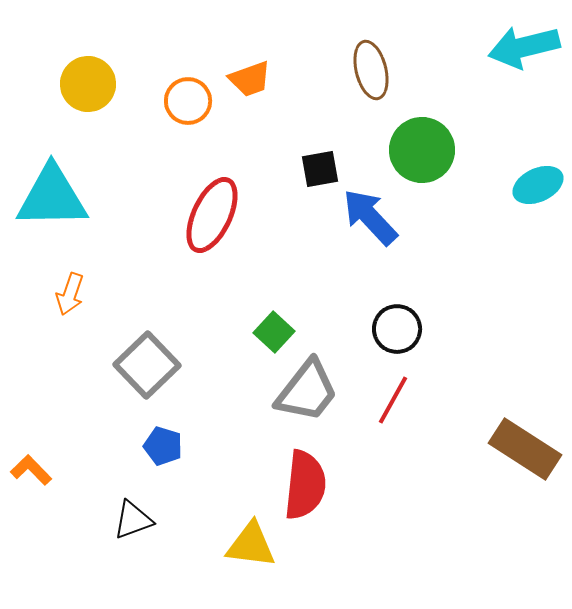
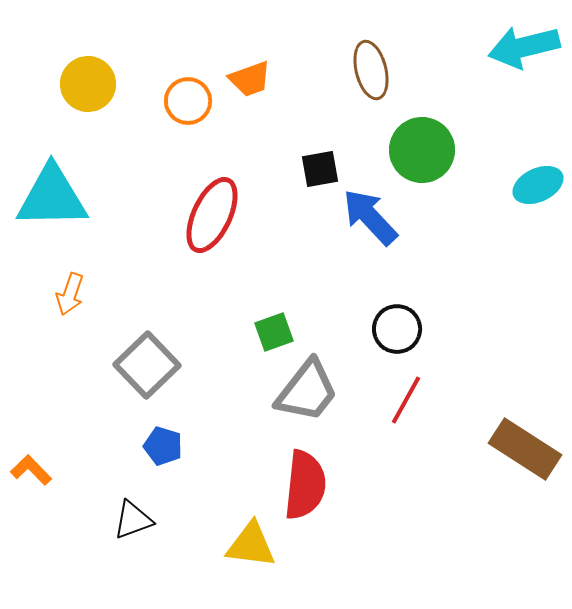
green square: rotated 27 degrees clockwise
red line: moved 13 px right
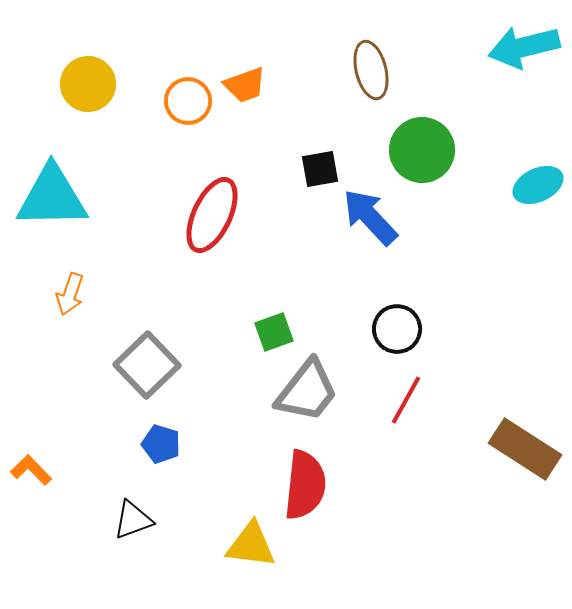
orange trapezoid: moved 5 px left, 6 px down
blue pentagon: moved 2 px left, 2 px up
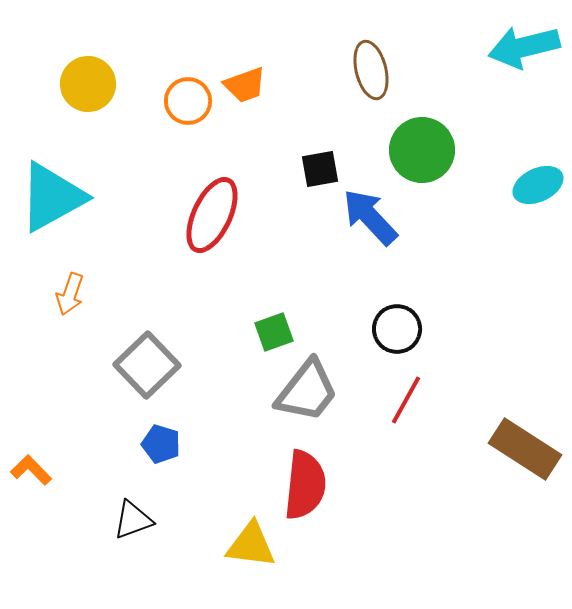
cyan triangle: rotated 28 degrees counterclockwise
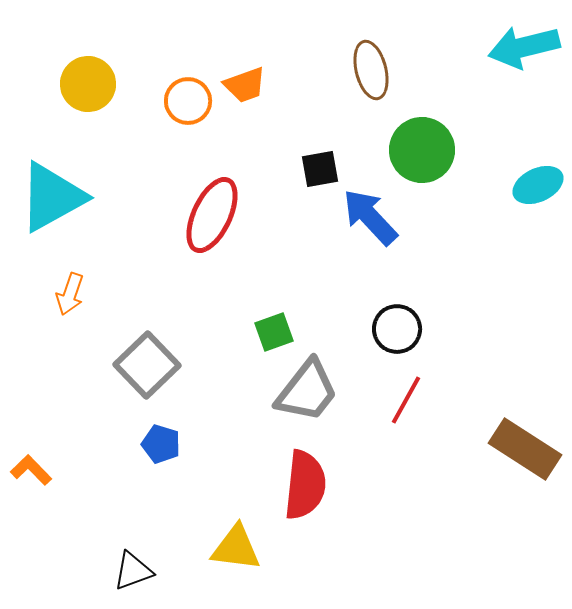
black triangle: moved 51 px down
yellow triangle: moved 15 px left, 3 px down
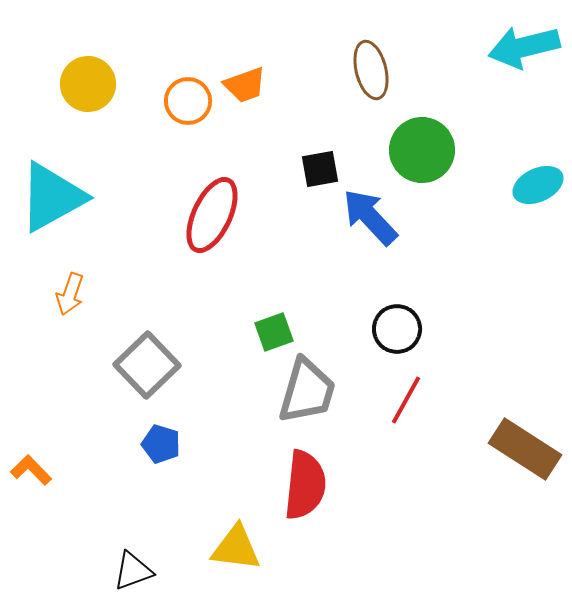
gray trapezoid: rotated 22 degrees counterclockwise
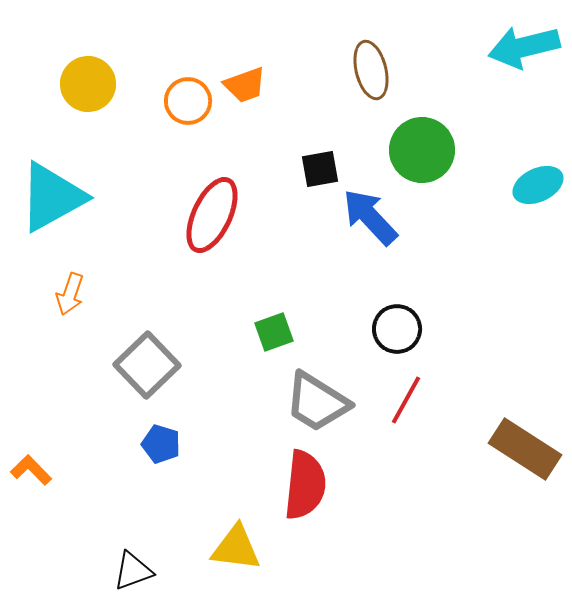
gray trapezoid: moved 10 px right, 11 px down; rotated 106 degrees clockwise
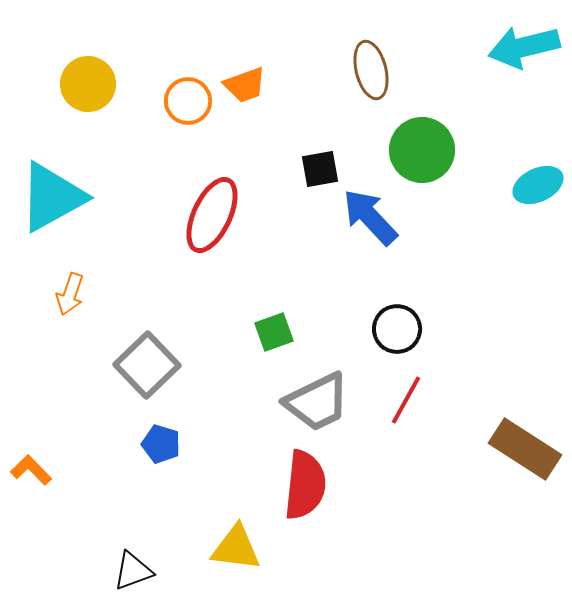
gray trapezoid: rotated 58 degrees counterclockwise
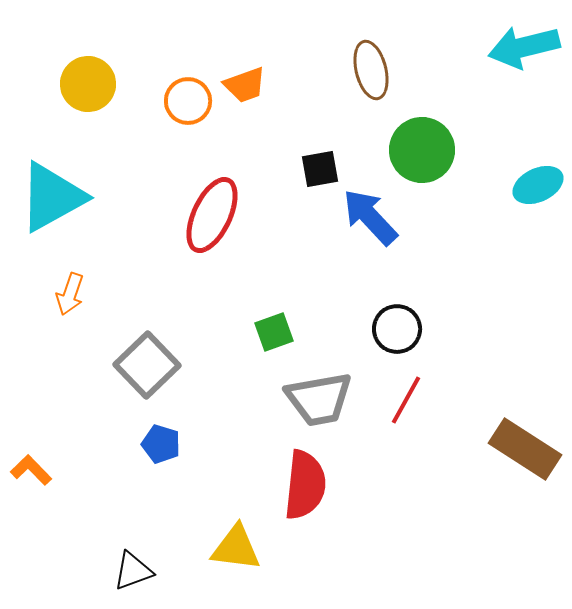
gray trapezoid: moved 2 px right, 3 px up; rotated 16 degrees clockwise
